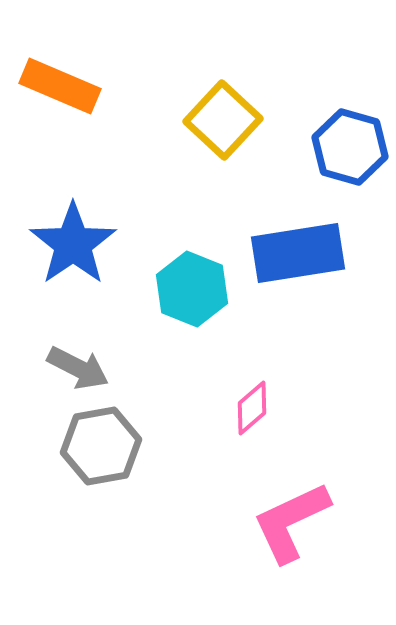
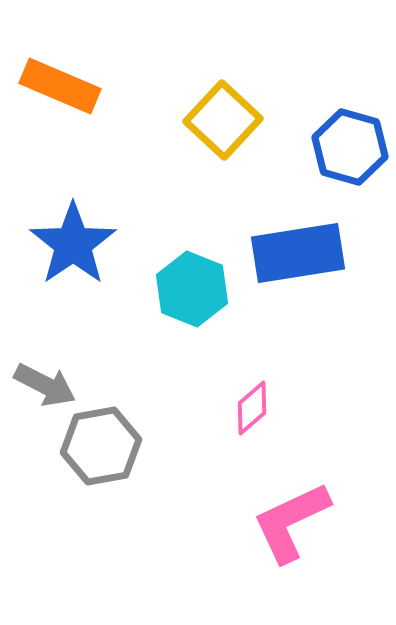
gray arrow: moved 33 px left, 17 px down
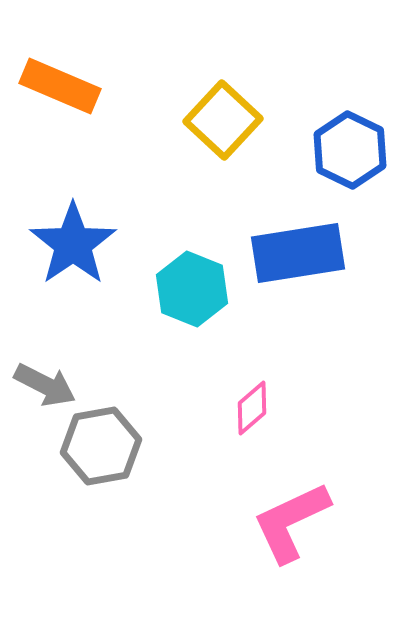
blue hexagon: moved 3 px down; rotated 10 degrees clockwise
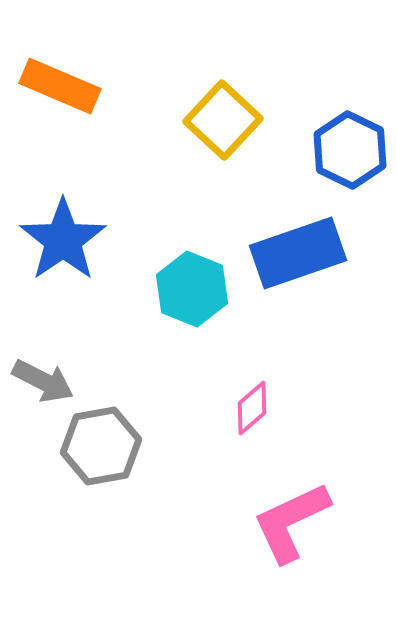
blue star: moved 10 px left, 4 px up
blue rectangle: rotated 10 degrees counterclockwise
gray arrow: moved 2 px left, 4 px up
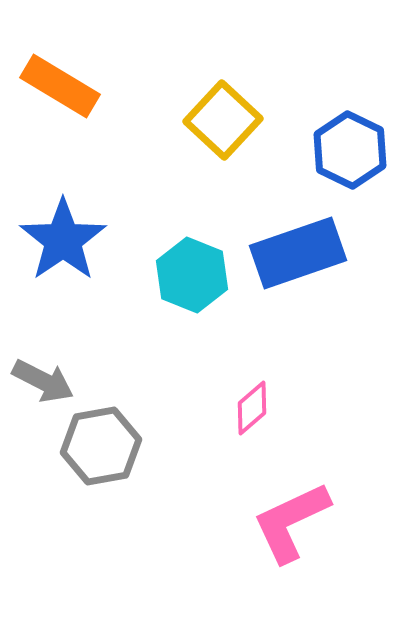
orange rectangle: rotated 8 degrees clockwise
cyan hexagon: moved 14 px up
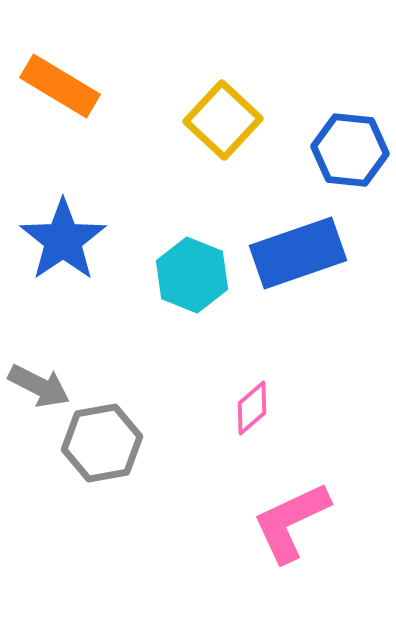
blue hexagon: rotated 20 degrees counterclockwise
gray arrow: moved 4 px left, 5 px down
gray hexagon: moved 1 px right, 3 px up
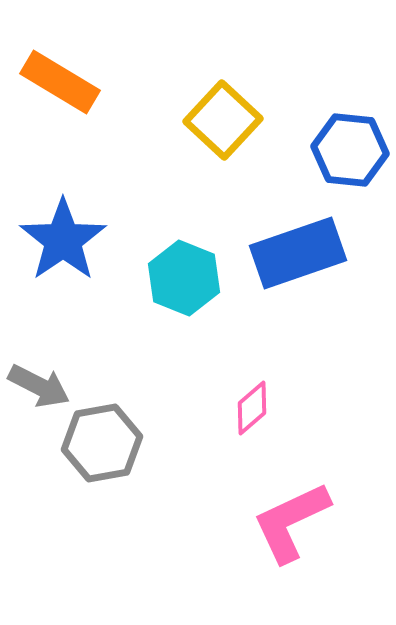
orange rectangle: moved 4 px up
cyan hexagon: moved 8 px left, 3 px down
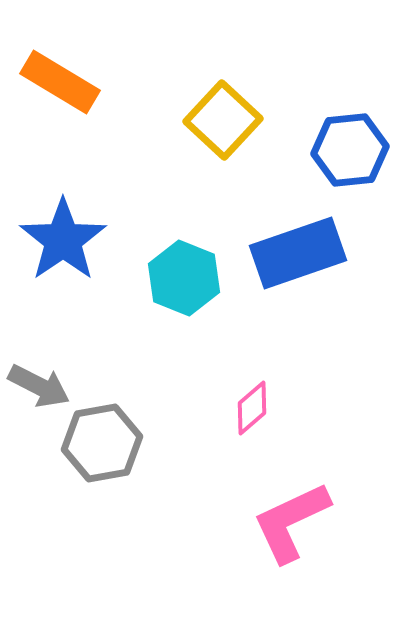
blue hexagon: rotated 12 degrees counterclockwise
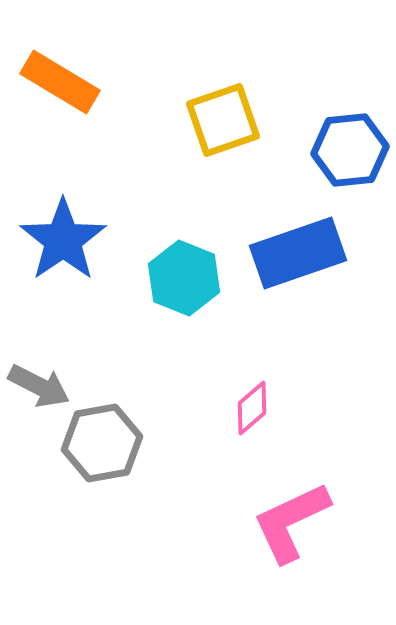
yellow square: rotated 28 degrees clockwise
